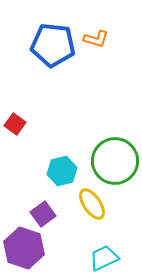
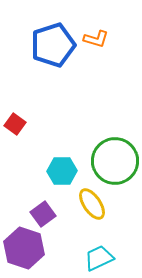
blue pentagon: rotated 24 degrees counterclockwise
cyan hexagon: rotated 12 degrees clockwise
cyan trapezoid: moved 5 px left
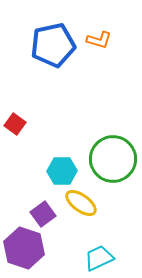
orange L-shape: moved 3 px right, 1 px down
blue pentagon: rotated 6 degrees clockwise
green circle: moved 2 px left, 2 px up
yellow ellipse: moved 11 px left, 1 px up; rotated 20 degrees counterclockwise
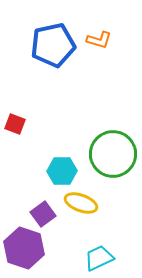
red square: rotated 15 degrees counterclockwise
green circle: moved 5 px up
yellow ellipse: rotated 16 degrees counterclockwise
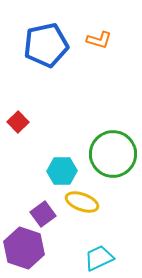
blue pentagon: moved 7 px left
red square: moved 3 px right, 2 px up; rotated 25 degrees clockwise
yellow ellipse: moved 1 px right, 1 px up
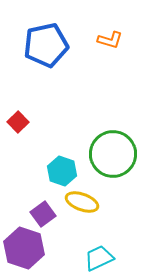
orange L-shape: moved 11 px right
cyan hexagon: rotated 20 degrees clockwise
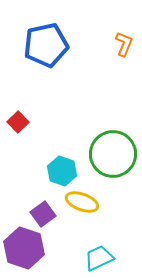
orange L-shape: moved 14 px right, 4 px down; rotated 85 degrees counterclockwise
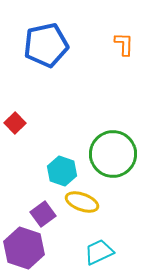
orange L-shape: rotated 20 degrees counterclockwise
red square: moved 3 px left, 1 px down
cyan trapezoid: moved 6 px up
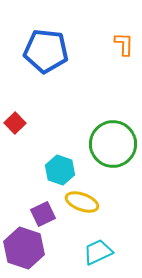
blue pentagon: moved 6 px down; rotated 18 degrees clockwise
green circle: moved 10 px up
cyan hexagon: moved 2 px left, 1 px up
purple square: rotated 10 degrees clockwise
cyan trapezoid: moved 1 px left
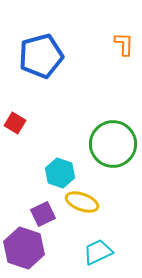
blue pentagon: moved 5 px left, 5 px down; rotated 21 degrees counterclockwise
red square: rotated 15 degrees counterclockwise
cyan hexagon: moved 3 px down
